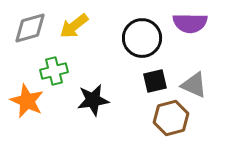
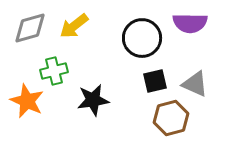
gray triangle: moved 1 px right, 1 px up
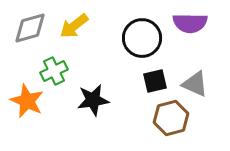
green cross: rotated 12 degrees counterclockwise
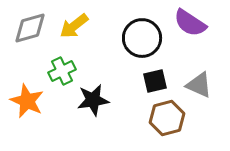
purple semicircle: rotated 32 degrees clockwise
green cross: moved 8 px right
gray triangle: moved 4 px right, 1 px down
brown hexagon: moved 4 px left
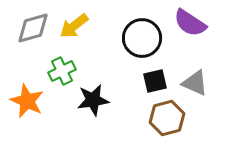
gray diamond: moved 3 px right
gray triangle: moved 4 px left, 2 px up
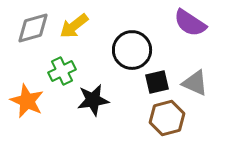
black circle: moved 10 px left, 12 px down
black square: moved 2 px right, 1 px down
